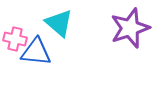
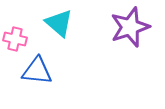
purple star: moved 1 px up
blue triangle: moved 1 px right, 19 px down
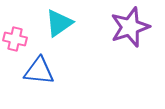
cyan triangle: rotated 44 degrees clockwise
blue triangle: moved 2 px right
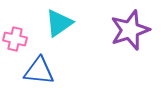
purple star: moved 3 px down
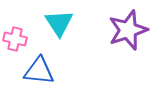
cyan triangle: rotated 28 degrees counterclockwise
purple star: moved 2 px left
